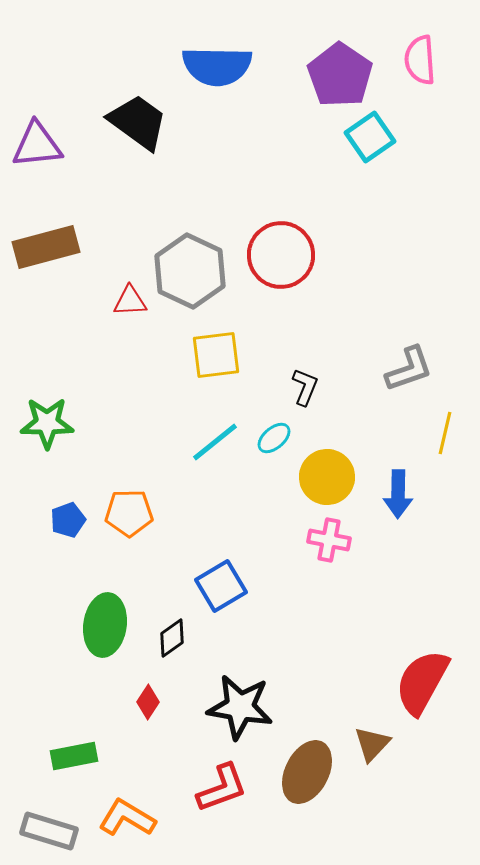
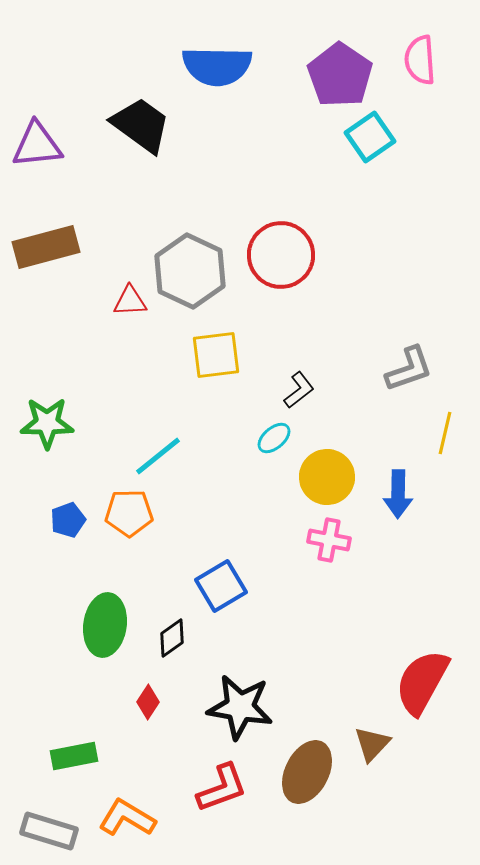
black trapezoid: moved 3 px right, 3 px down
black L-shape: moved 6 px left, 3 px down; rotated 30 degrees clockwise
cyan line: moved 57 px left, 14 px down
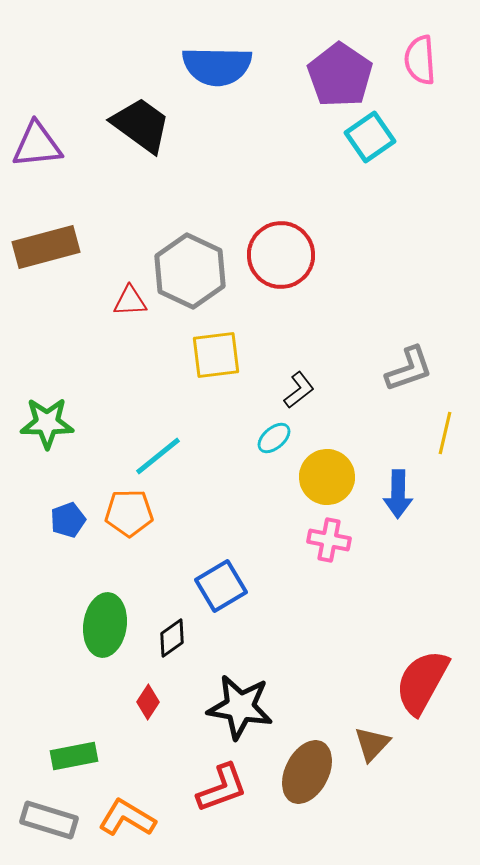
gray rectangle: moved 11 px up
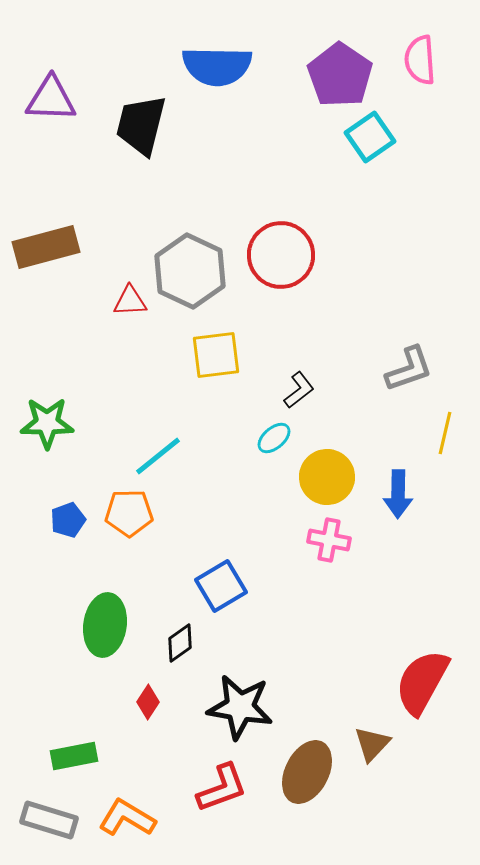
black trapezoid: rotated 112 degrees counterclockwise
purple triangle: moved 14 px right, 46 px up; rotated 8 degrees clockwise
black diamond: moved 8 px right, 5 px down
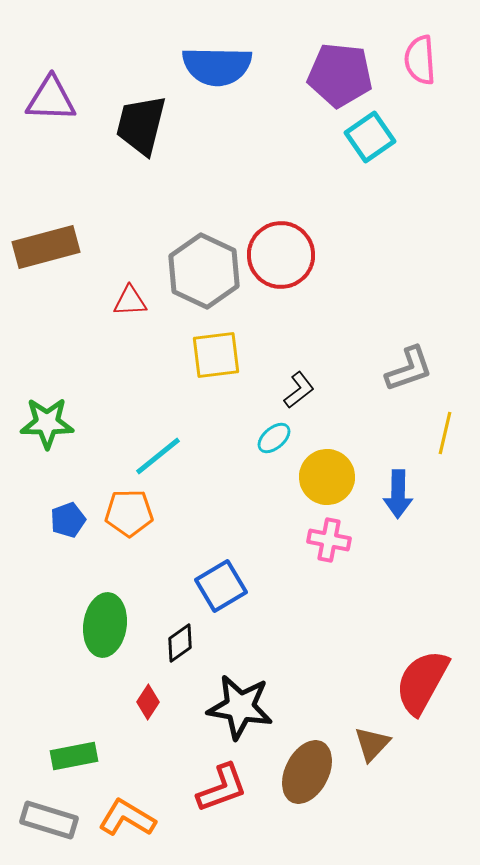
purple pentagon: rotated 28 degrees counterclockwise
gray hexagon: moved 14 px right
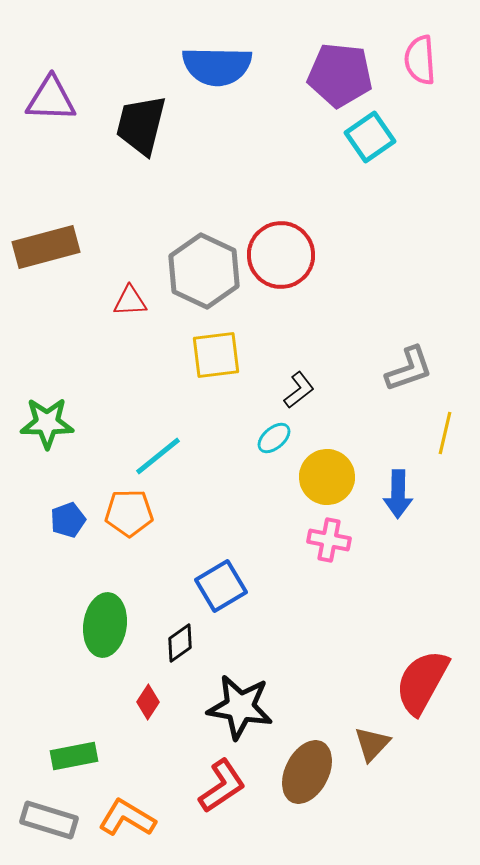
red L-shape: moved 2 px up; rotated 14 degrees counterclockwise
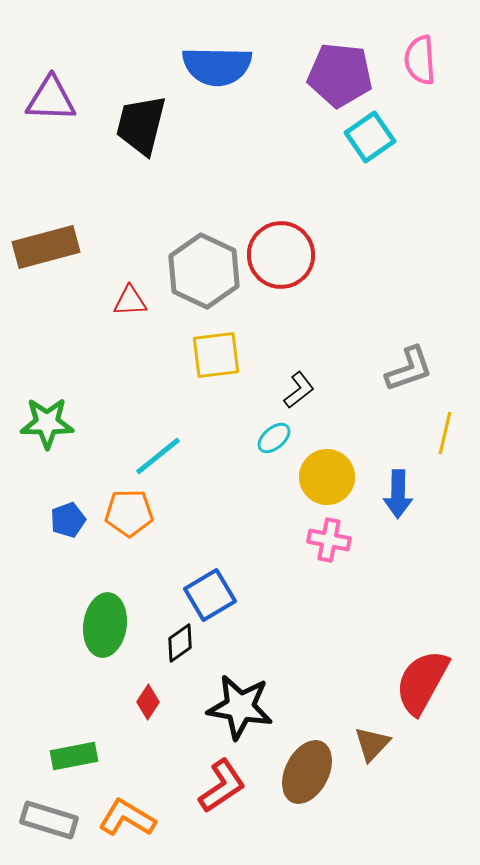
blue square: moved 11 px left, 9 px down
